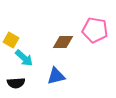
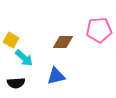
pink pentagon: moved 4 px right; rotated 15 degrees counterclockwise
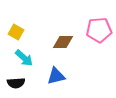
yellow square: moved 5 px right, 8 px up
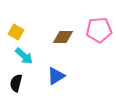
brown diamond: moved 5 px up
cyan arrow: moved 2 px up
blue triangle: rotated 18 degrees counterclockwise
black semicircle: rotated 108 degrees clockwise
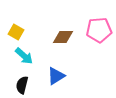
black semicircle: moved 6 px right, 2 px down
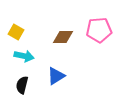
cyan arrow: rotated 30 degrees counterclockwise
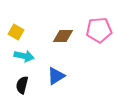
brown diamond: moved 1 px up
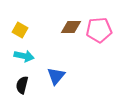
yellow square: moved 4 px right, 2 px up
brown diamond: moved 8 px right, 9 px up
blue triangle: rotated 18 degrees counterclockwise
